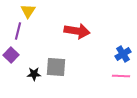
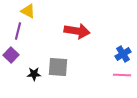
yellow triangle: rotated 35 degrees counterclockwise
gray square: moved 2 px right
pink line: moved 1 px right, 1 px up
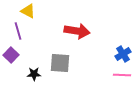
purple line: rotated 30 degrees counterclockwise
gray square: moved 2 px right, 4 px up
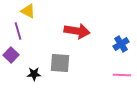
blue cross: moved 2 px left, 10 px up
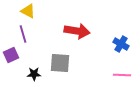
purple line: moved 5 px right, 3 px down
blue cross: rotated 28 degrees counterclockwise
purple square: rotated 21 degrees clockwise
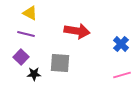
yellow triangle: moved 2 px right, 2 px down
purple line: moved 3 px right; rotated 60 degrees counterclockwise
blue cross: rotated 14 degrees clockwise
purple square: moved 10 px right, 2 px down; rotated 21 degrees counterclockwise
pink line: rotated 18 degrees counterclockwise
